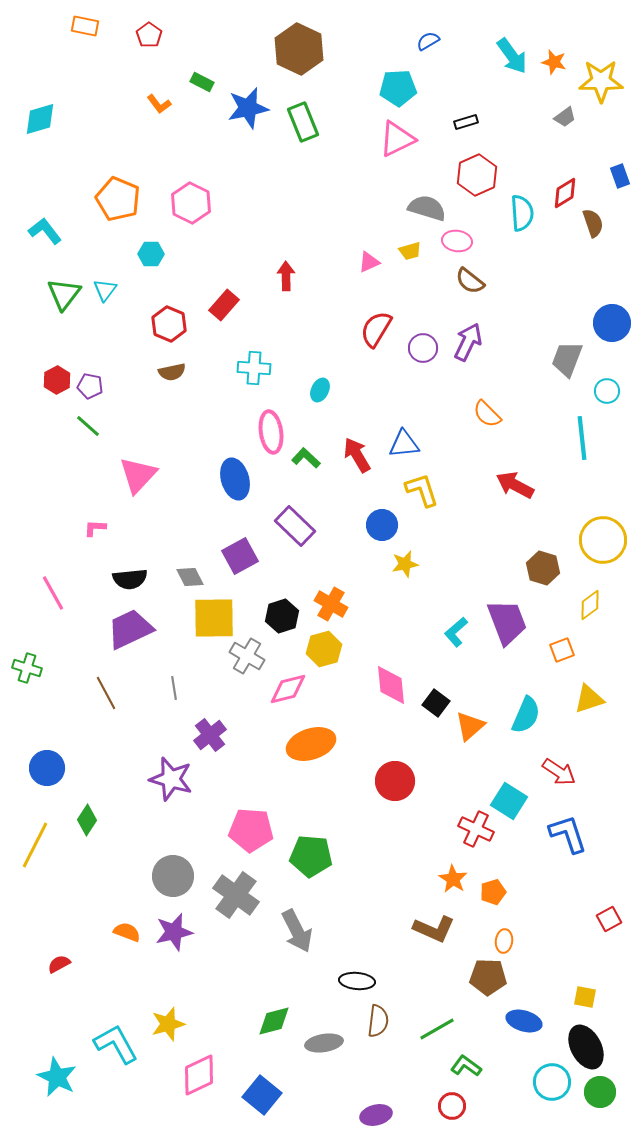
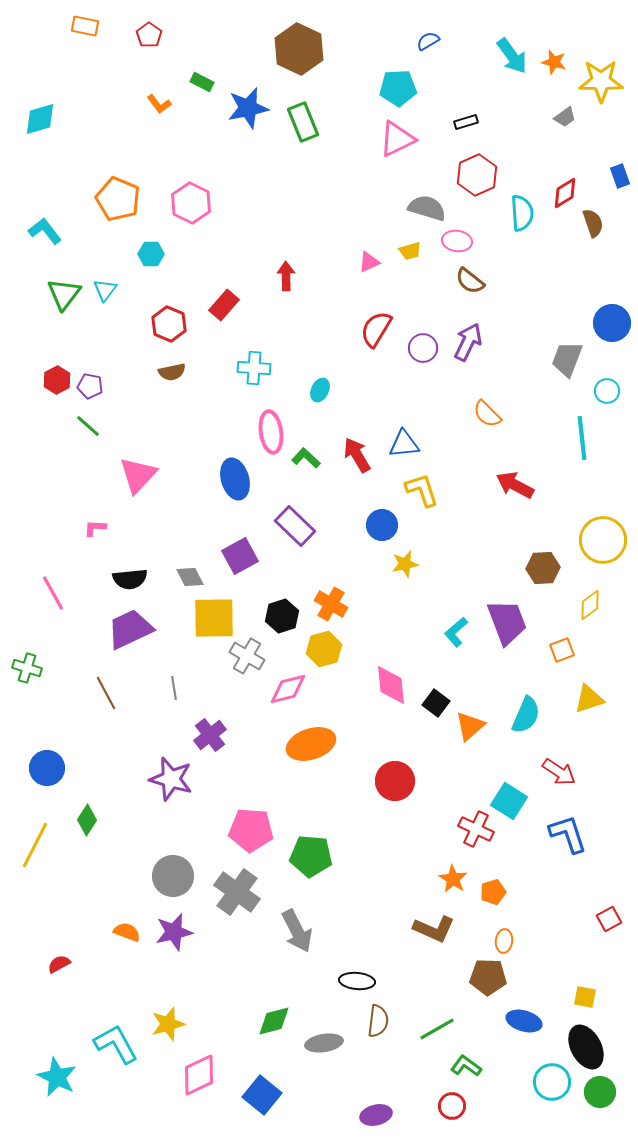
brown hexagon at (543, 568): rotated 20 degrees counterclockwise
gray cross at (236, 895): moved 1 px right, 3 px up
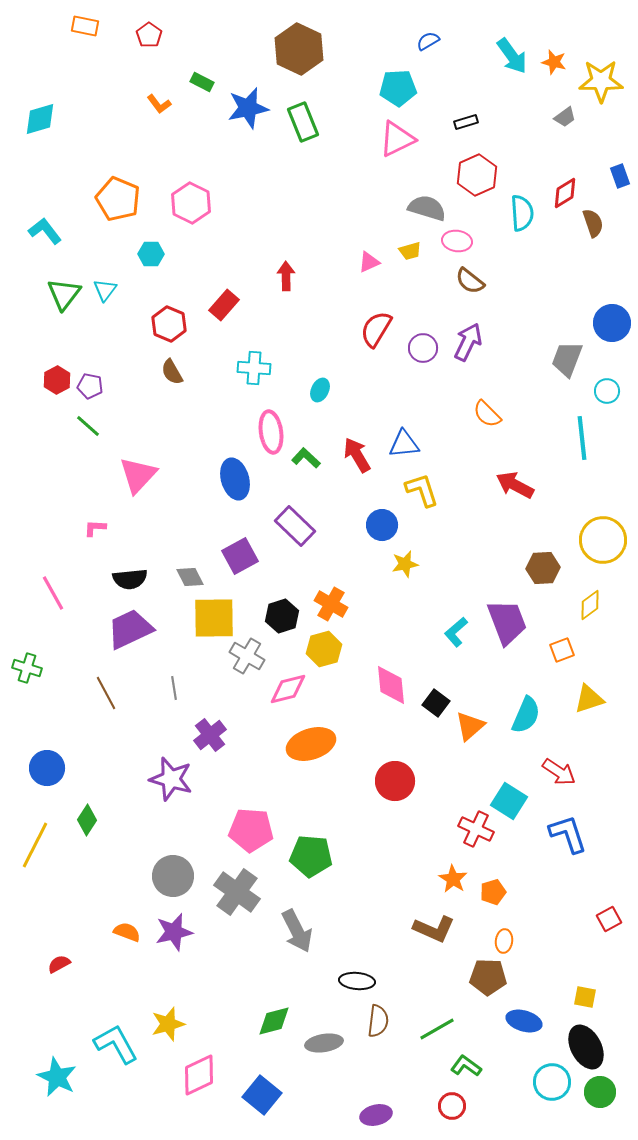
brown semicircle at (172, 372): rotated 72 degrees clockwise
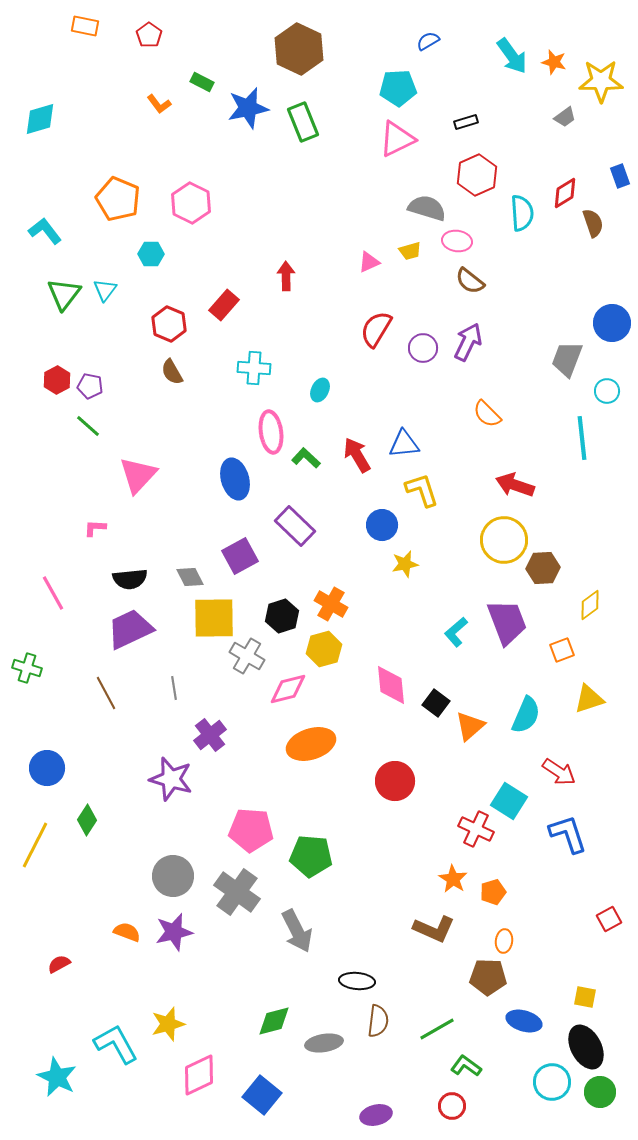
red arrow at (515, 485): rotated 9 degrees counterclockwise
yellow circle at (603, 540): moved 99 px left
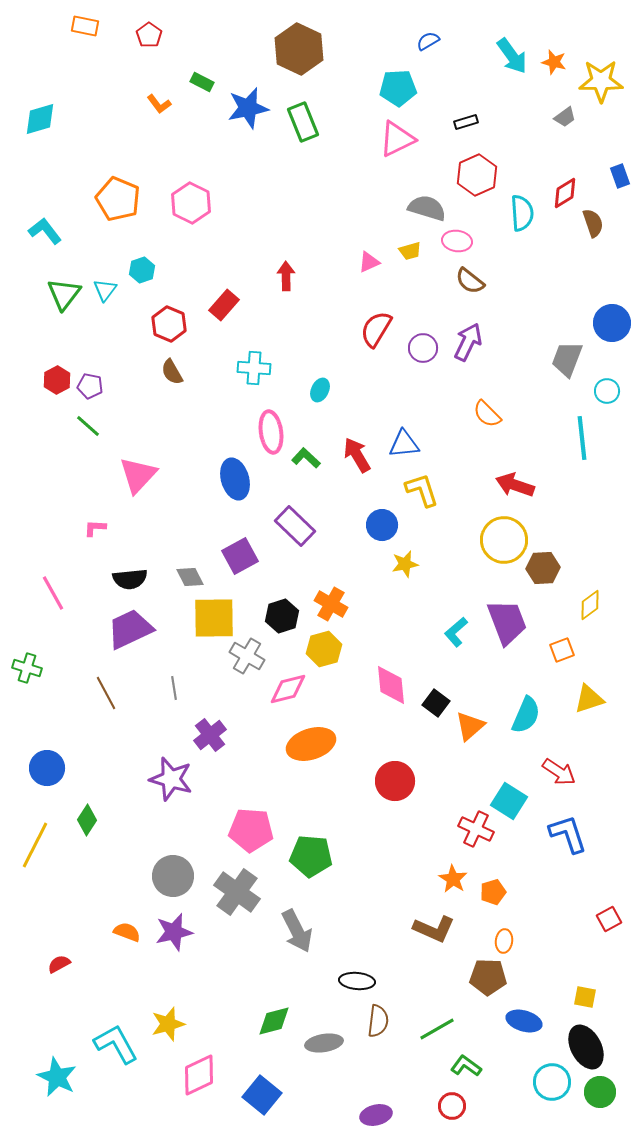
cyan hexagon at (151, 254): moved 9 px left, 16 px down; rotated 20 degrees counterclockwise
